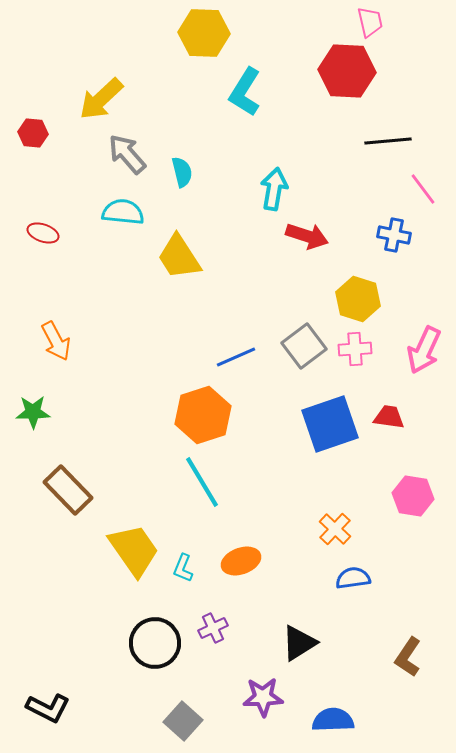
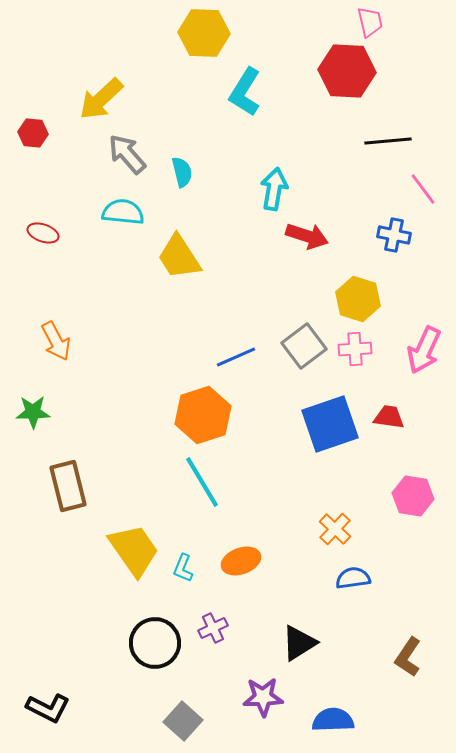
brown rectangle at (68, 490): moved 4 px up; rotated 30 degrees clockwise
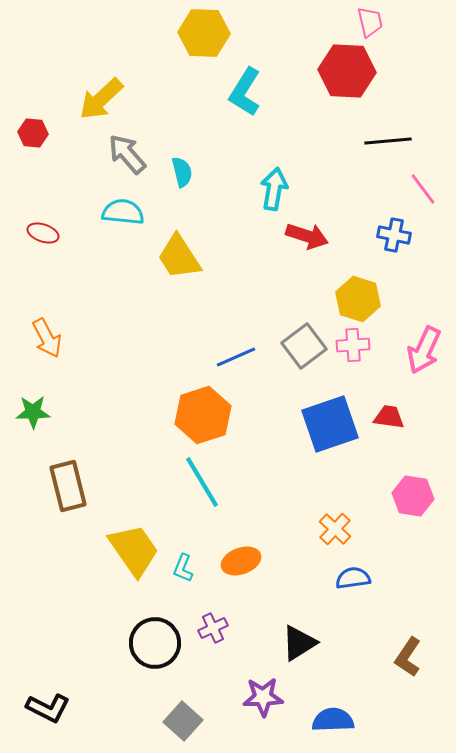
orange arrow at (56, 341): moved 9 px left, 3 px up
pink cross at (355, 349): moved 2 px left, 4 px up
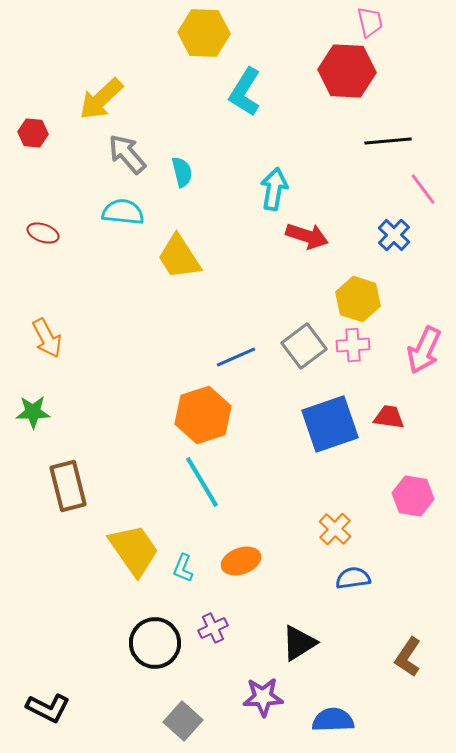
blue cross at (394, 235): rotated 32 degrees clockwise
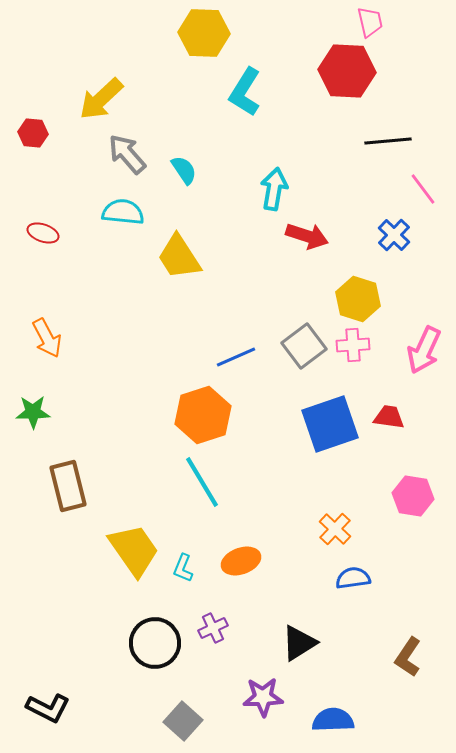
cyan semicircle at (182, 172): moved 2 px right, 2 px up; rotated 20 degrees counterclockwise
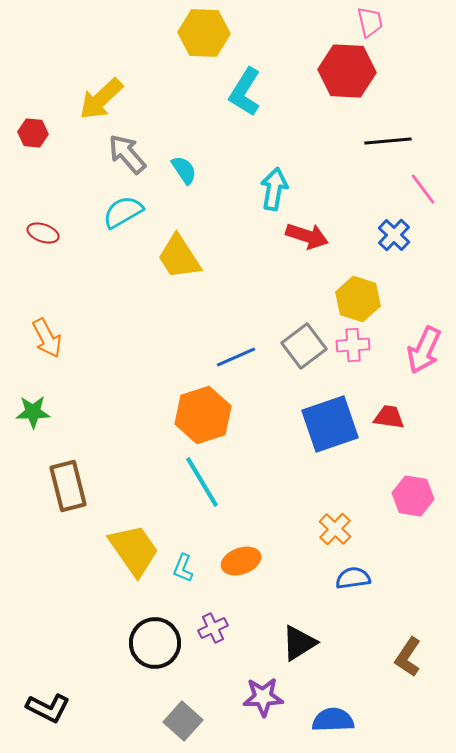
cyan semicircle at (123, 212): rotated 36 degrees counterclockwise
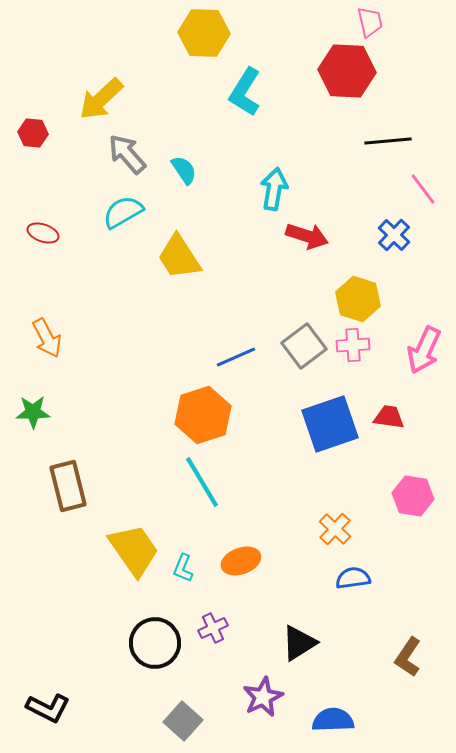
purple star at (263, 697): rotated 24 degrees counterclockwise
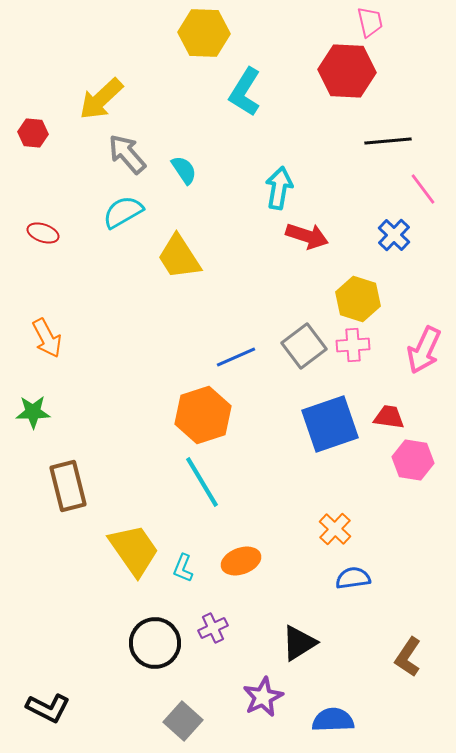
cyan arrow at (274, 189): moved 5 px right, 1 px up
pink hexagon at (413, 496): moved 36 px up
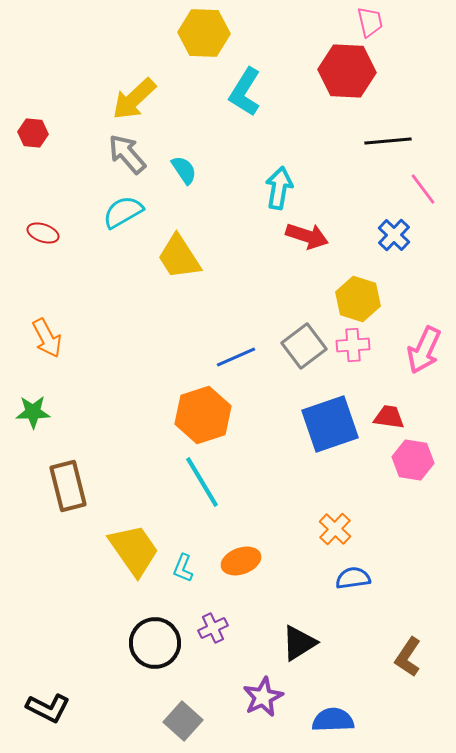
yellow arrow at (101, 99): moved 33 px right
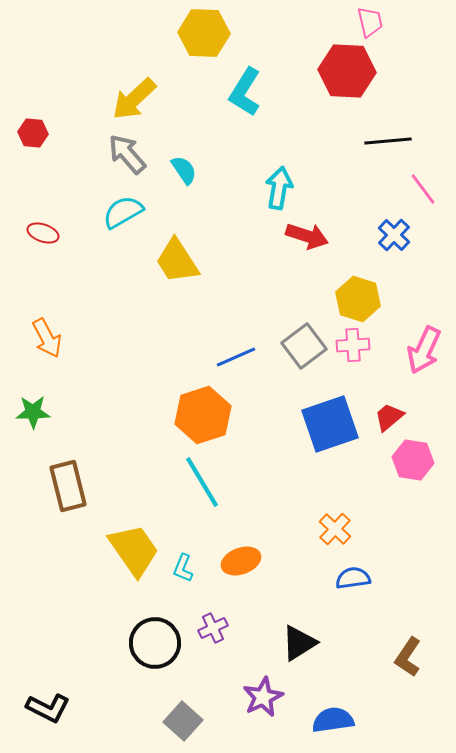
yellow trapezoid at (179, 257): moved 2 px left, 4 px down
red trapezoid at (389, 417): rotated 48 degrees counterclockwise
blue semicircle at (333, 720): rotated 6 degrees counterclockwise
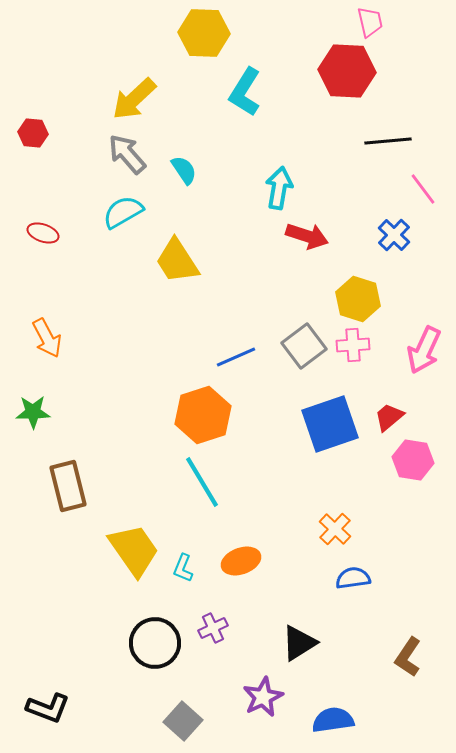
black L-shape at (48, 708): rotated 6 degrees counterclockwise
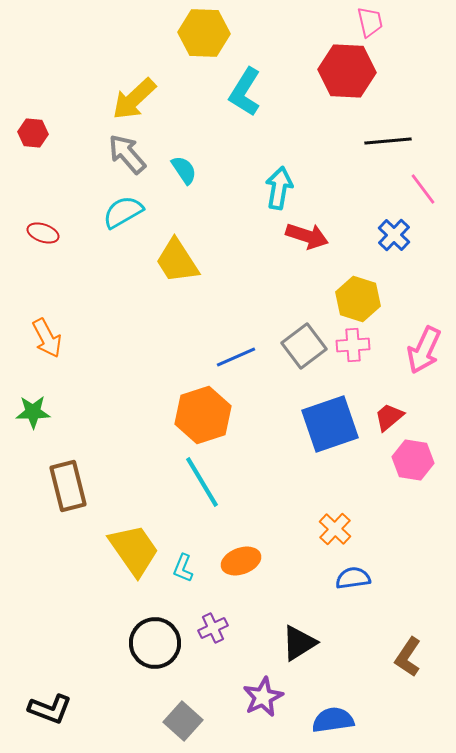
black L-shape at (48, 708): moved 2 px right, 1 px down
